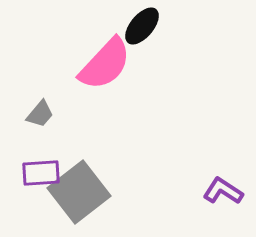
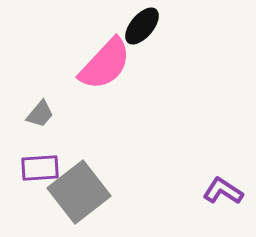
purple rectangle: moved 1 px left, 5 px up
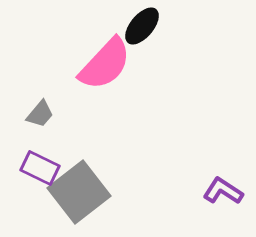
purple rectangle: rotated 30 degrees clockwise
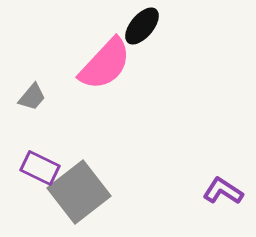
gray trapezoid: moved 8 px left, 17 px up
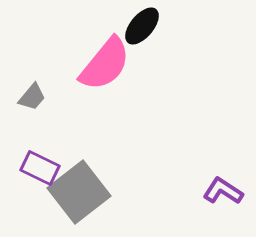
pink semicircle: rotated 4 degrees counterclockwise
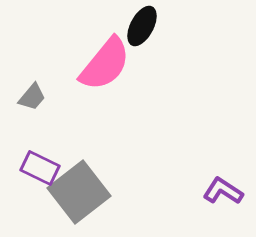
black ellipse: rotated 12 degrees counterclockwise
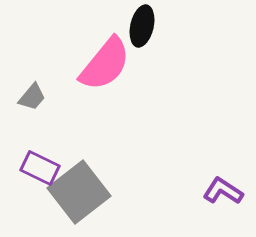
black ellipse: rotated 15 degrees counterclockwise
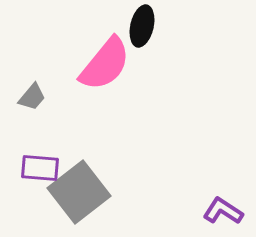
purple rectangle: rotated 21 degrees counterclockwise
purple L-shape: moved 20 px down
